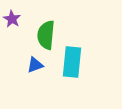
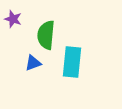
purple star: moved 1 px right; rotated 12 degrees counterclockwise
blue triangle: moved 2 px left, 2 px up
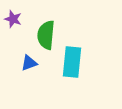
blue triangle: moved 4 px left
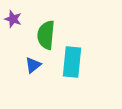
blue triangle: moved 4 px right, 2 px down; rotated 18 degrees counterclockwise
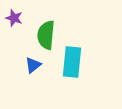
purple star: moved 1 px right, 1 px up
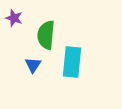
blue triangle: rotated 18 degrees counterclockwise
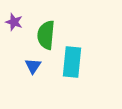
purple star: moved 4 px down
blue triangle: moved 1 px down
